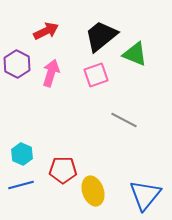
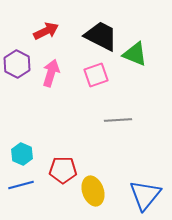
black trapezoid: rotated 66 degrees clockwise
gray line: moved 6 px left; rotated 32 degrees counterclockwise
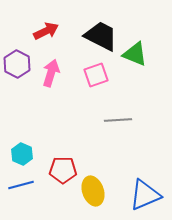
blue triangle: rotated 28 degrees clockwise
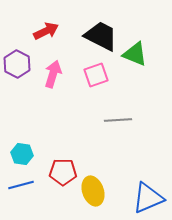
pink arrow: moved 2 px right, 1 px down
cyan hexagon: rotated 15 degrees counterclockwise
red pentagon: moved 2 px down
blue triangle: moved 3 px right, 3 px down
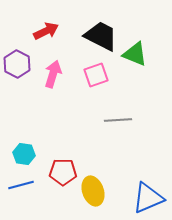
cyan hexagon: moved 2 px right
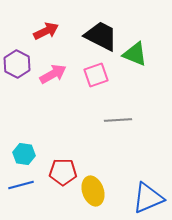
pink arrow: rotated 44 degrees clockwise
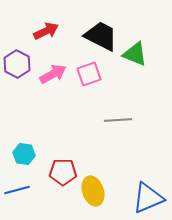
pink square: moved 7 px left, 1 px up
blue line: moved 4 px left, 5 px down
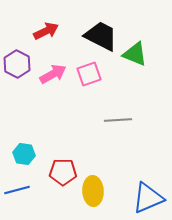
yellow ellipse: rotated 16 degrees clockwise
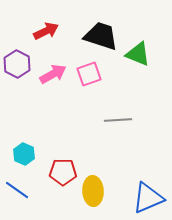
black trapezoid: rotated 9 degrees counterclockwise
green triangle: moved 3 px right
cyan hexagon: rotated 15 degrees clockwise
blue line: rotated 50 degrees clockwise
